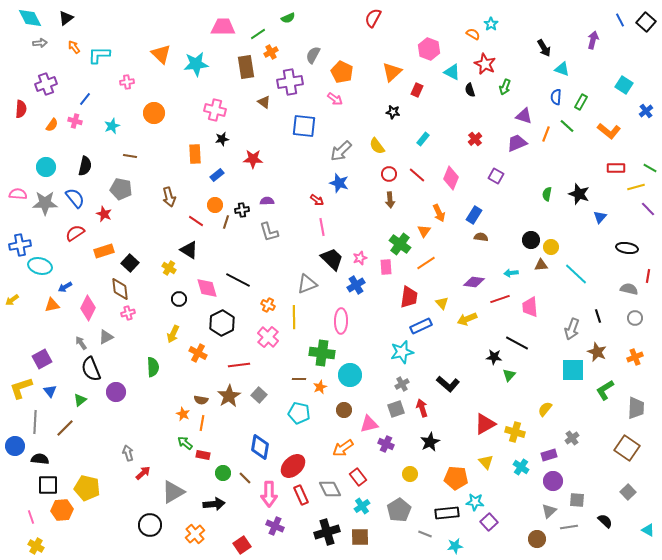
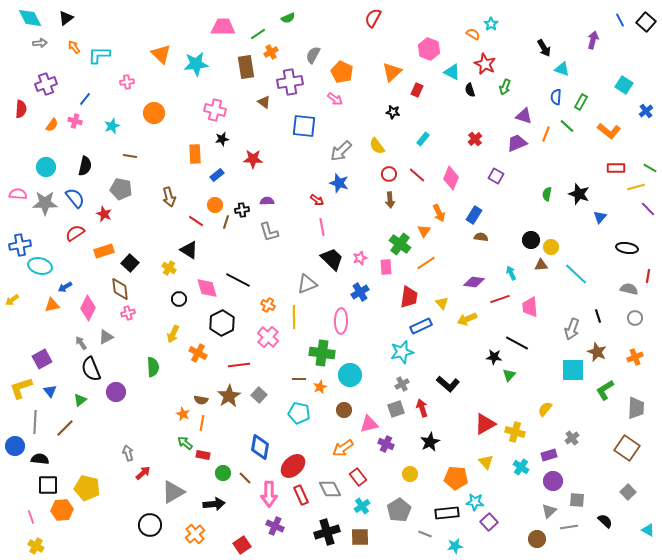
cyan arrow at (511, 273): rotated 72 degrees clockwise
blue cross at (356, 285): moved 4 px right, 7 px down
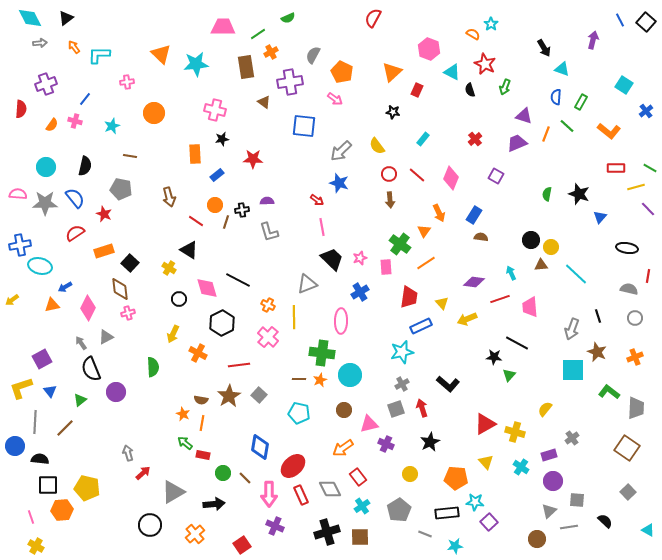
orange star at (320, 387): moved 7 px up
green L-shape at (605, 390): moved 4 px right, 2 px down; rotated 70 degrees clockwise
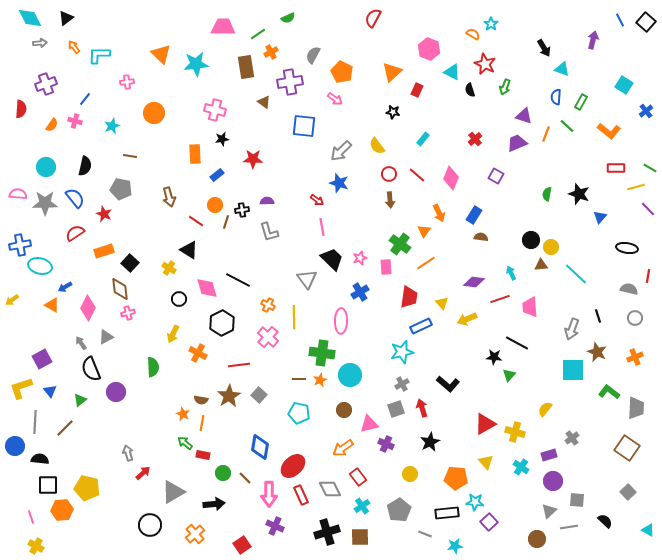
gray triangle at (307, 284): moved 5 px up; rotated 45 degrees counterclockwise
orange triangle at (52, 305): rotated 42 degrees clockwise
